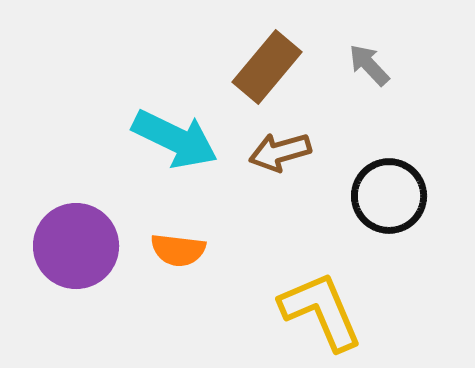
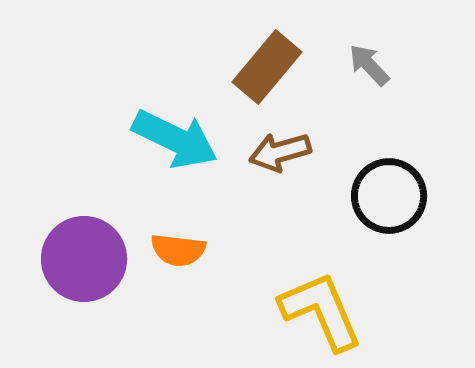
purple circle: moved 8 px right, 13 px down
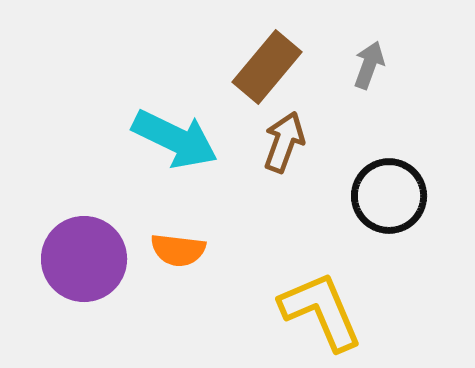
gray arrow: rotated 63 degrees clockwise
brown arrow: moved 4 px right, 10 px up; rotated 126 degrees clockwise
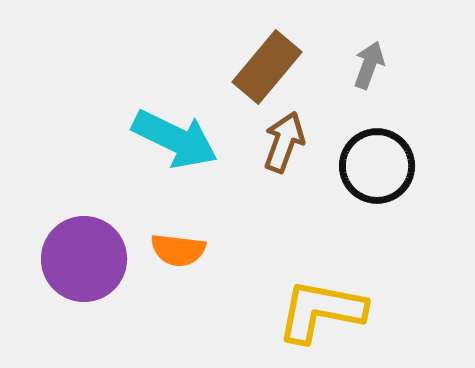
black circle: moved 12 px left, 30 px up
yellow L-shape: rotated 56 degrees counterclockwise
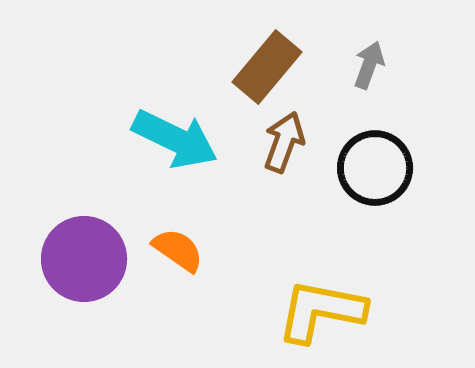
black circle: moved 2 px left, 2 px down
orange semicircle: rotated 152 degrees counterclockwise
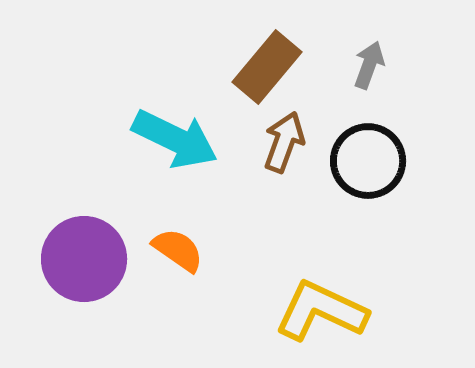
black circle: moved 7 px left, 7 px up
yellow L-shape: rotated 14 degrees clockwise
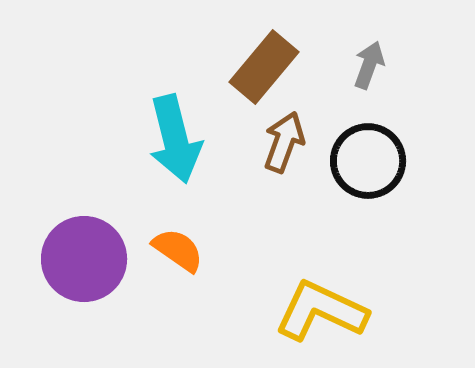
brown rectangle: moved 3 px left
cyan arrow: rotated 50 degrees clockwise
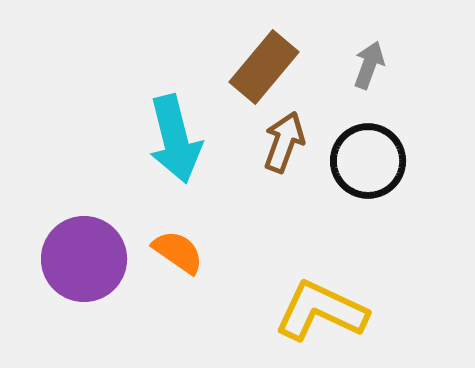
orange semicircle: moved 2 px down
